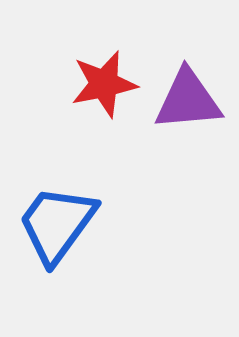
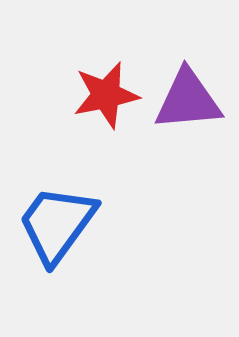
red star: moved 2 px right, 11 px down
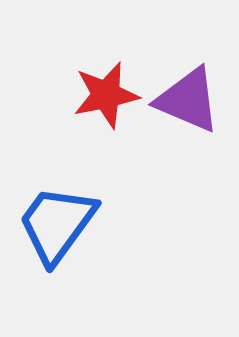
purple triangle: rotated 28 degrees clockwise
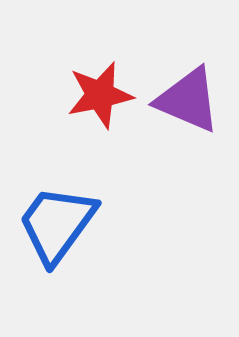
red star: moved 6 px left
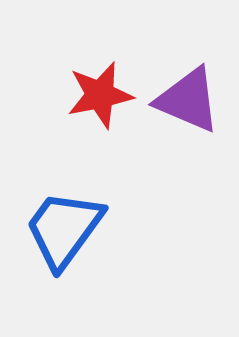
blue trapezoid: moved 7 px right, 5 px down
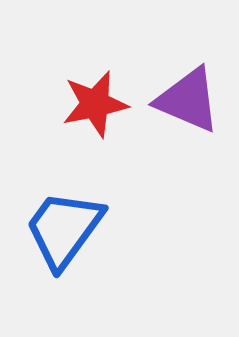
red star: moved 5 px left, 9 px down
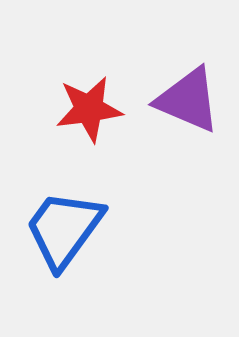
red star: moved 6 px left, 5 px down; rotated 4 degrees clockwise
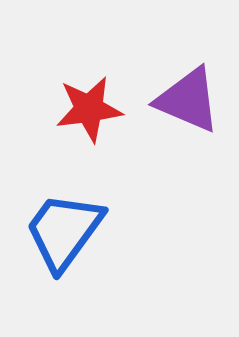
blue trapezoid: moved 2 px down
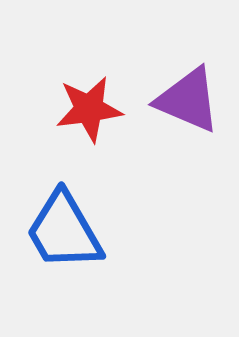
blue trapezoid: rotated 66 degrees counterclockwise
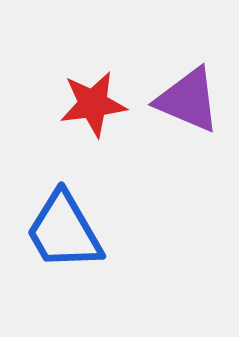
red star: moved 4 px right, 5 px up
